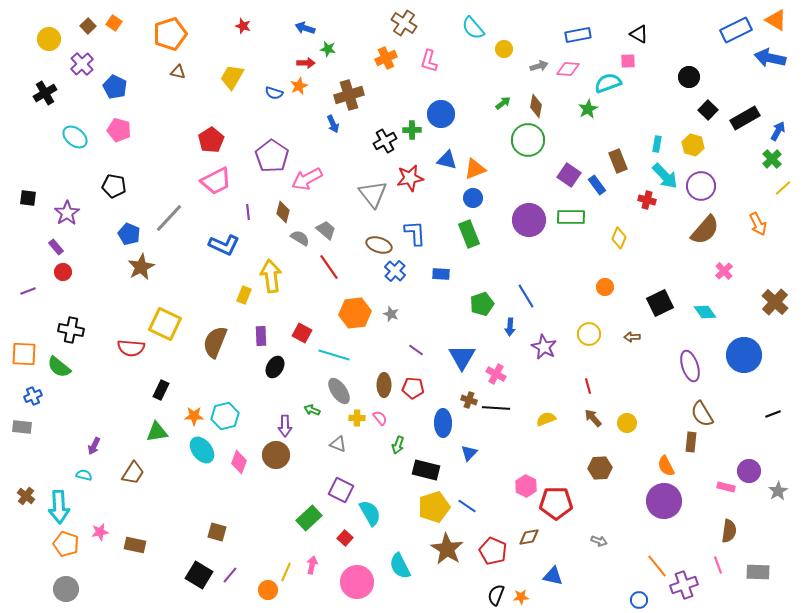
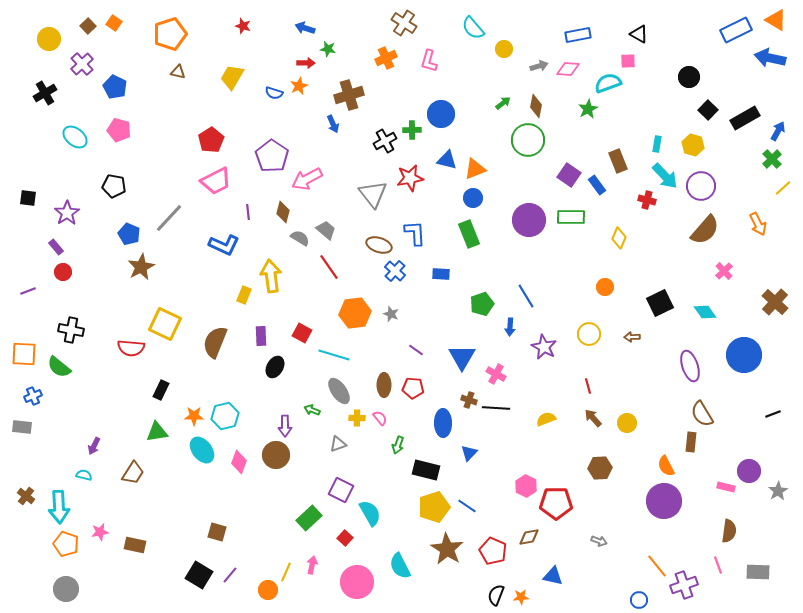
gray triangle at (338, 444): rotated 42 degrees counterclockwise
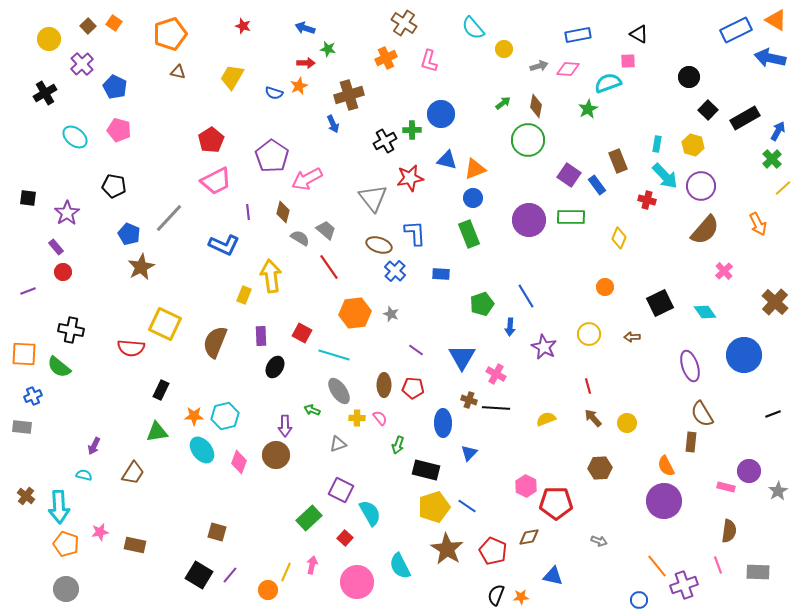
gray triangle at (373, 194): moved 4 px down
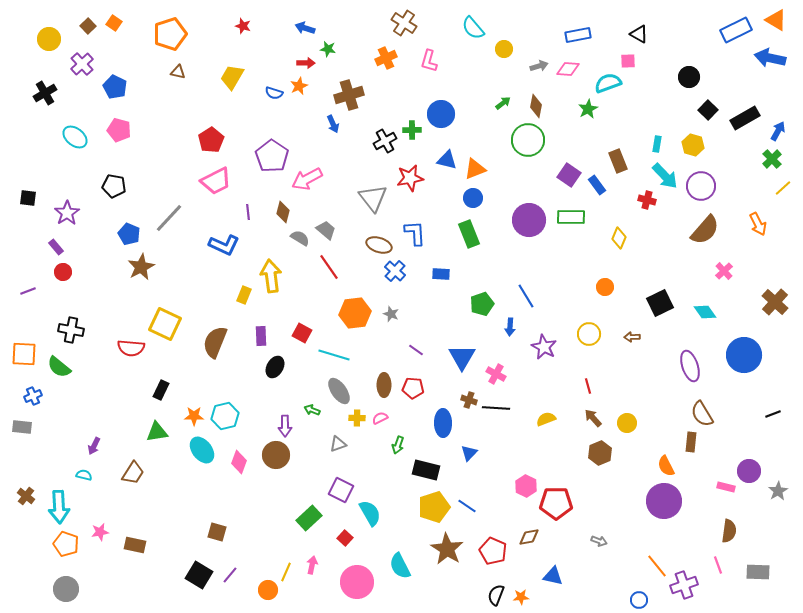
pink semicircle at (380, 418): rotated 77 degrees counterclockwise
brown hexagon at (600, 468): moved 15 px up; rotated 20 degrees counterclockwise
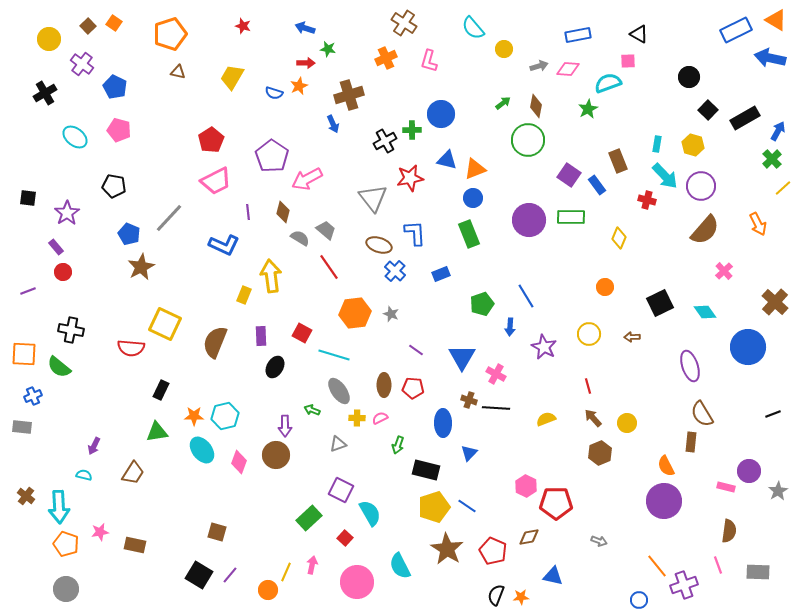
purple cross at (82, 64): rotated 10 degrees counterclockwise
blue rectangle at (441, 274): rotated 24 degrees counterclockwise
blue circle at (744, 355): moved 4 px right, 8 px up
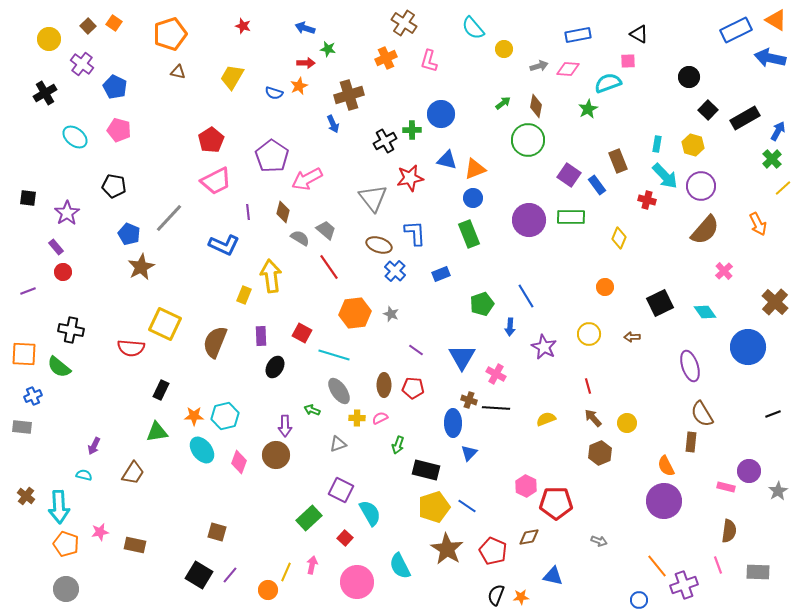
blue ellipse at (443, 423): moved 10 px right
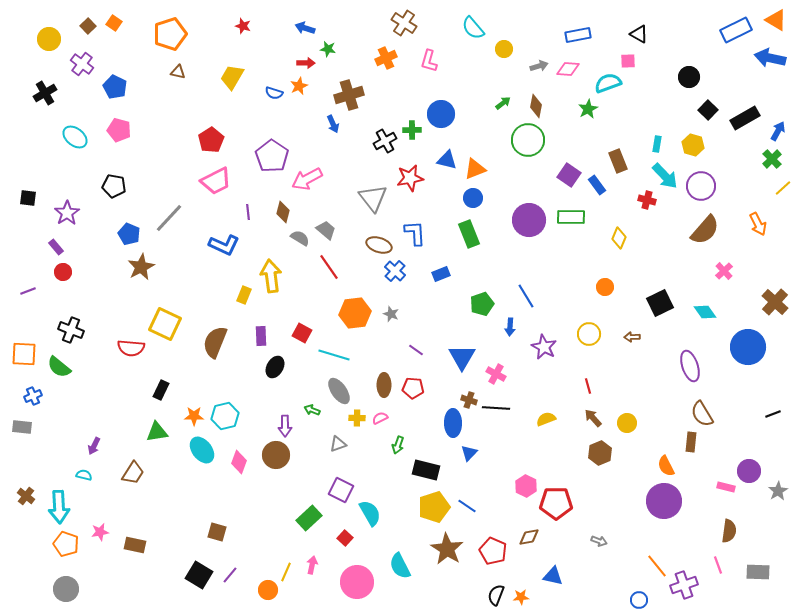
black cross at (71, 330): rotated 10 degrees clockwise
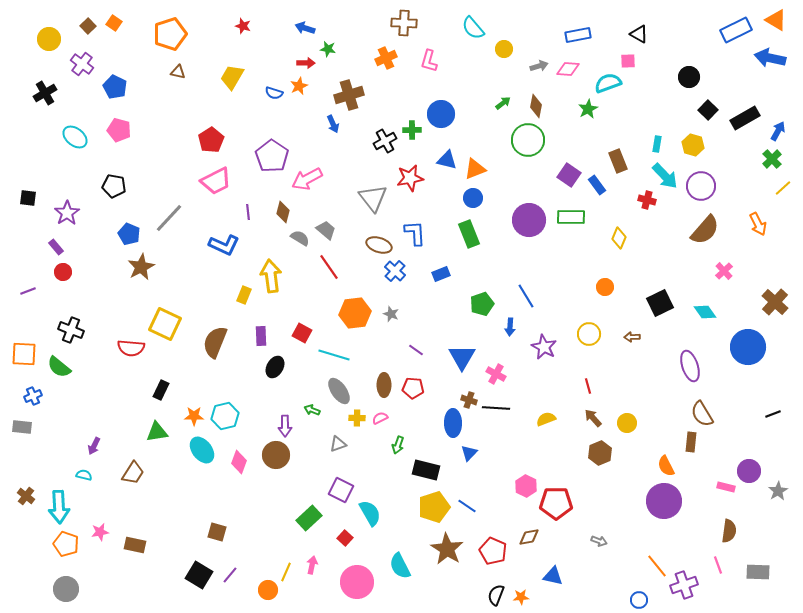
brown cross at (404, 23): rotated 30 degrees counterclockwise
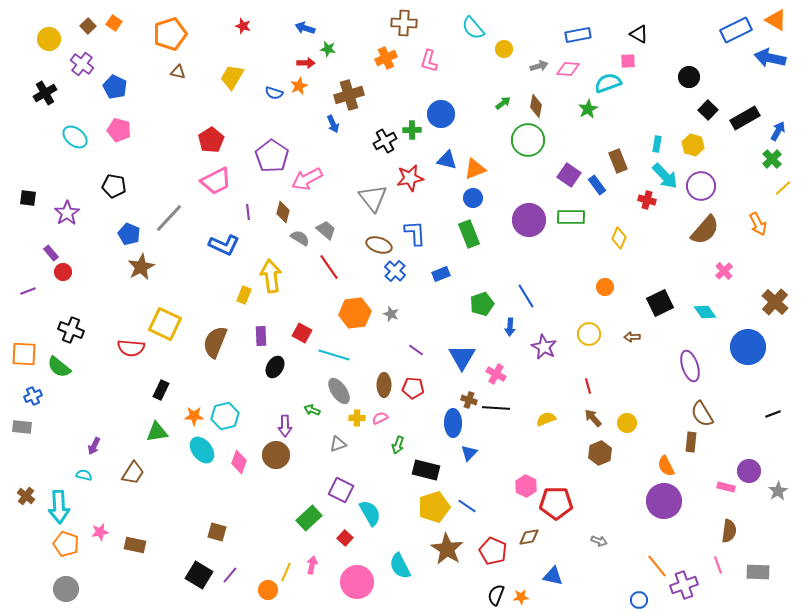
purple rectangle at (56, 247): moved 5 px left, 6 px down
